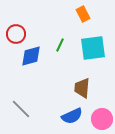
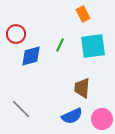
cyan square: moved 2 px up
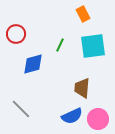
blue diamond: moved 2 px right, 8 px down
pink circle: moved 4 px left
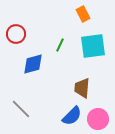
blue semicircle: rotated 20 degrees counterclockwise
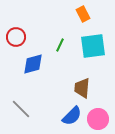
red circle: moved 3 px down
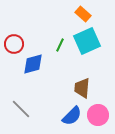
orange rectangle: rotated 21 degrees counterclockwise
red circle: moved 2 px left, 7 px down
cyan square: moved 6 px left, 5 px up; rotated 16 degrees counterclockwise
pink circle: moved 4 px up
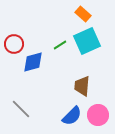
green line: rotated 32 degrees clockwise
blue diamond: moved 2 px up
brown trapezoid: moved 2 px up
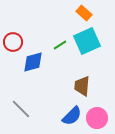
orange rectangle: moved 1 px right, 1 px up
red circle: moved 1 px left, 2 px up
pink circle: moved 1 px left, 3 px down
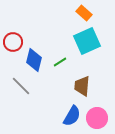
green line: moved 17 px down
blue diamond: moved 1 px right, 2 px up; rotated 60 degrees counterclockwise
gray line: moved 23 px up
blue semicircle: rotated 15 degrees counterclockwise
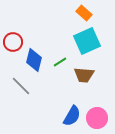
brown trapezoid: moved 2 px right, 11 px up; rotated 90 degrees counterclockwise
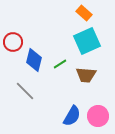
green line: moved 2 px down
brown trapezoid: moved 2 px right
gray line: moved 4 px right, 5 px down
pink circle: moved 1 px right, 2 px up
